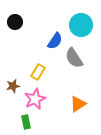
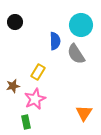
blue semicircle: rotated 36 degrees counterclockwise
gray semicircle: moved 2 px right, 4 px up
orange triangle: moved 6 px right, 9 px down; rotated 24 degrees counterclockwise
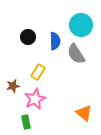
black circle: moved 13 px right, 15 px down
orange triangle: rotated 24 degrees counterclockwise
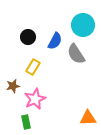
cyan circle: moved 2 px right
blue semicircle: rotated 30 degrees clockwise
yellow rectangle: moved 5 px left, 5 px up
orange triangle: moved 4 px right, 5 px down; rotated 42 degrees counterclockwise
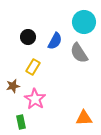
cyan circle: moved 1 px right, 3 px up
gray semicircle: moved 3 px right, 1 px up
pink star: rotated 15 degrees counterclockwise
orange triangle: moved 4 px left
green rectangle: moved 5 px left
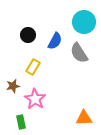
black circle: moved 2 px up
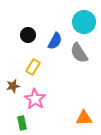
green rectangle: moved 1 px right, 1 px down
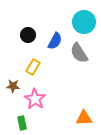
brown star: rotated 16 degrees clockwise
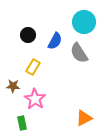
orange triangle: rotated 24 degrees counterclockwise
